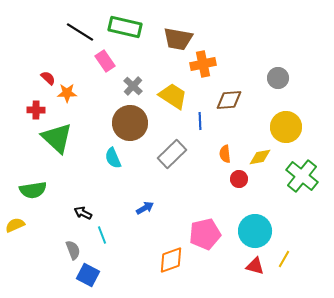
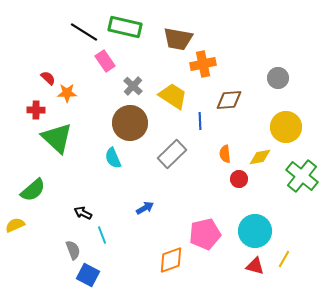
black line: moved 4 px right
green semicircle: rotated 32 degrees counterclockwise
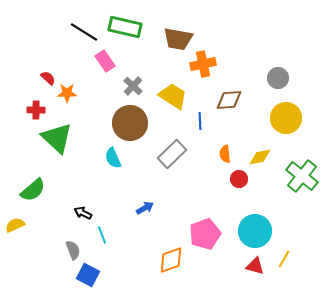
yellow circle: moved 9 px up
pink pentagon: rotated 8 degrees counterclockwise
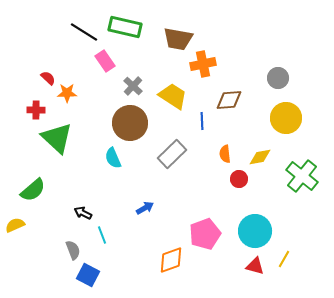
blue line: moved 2 px right
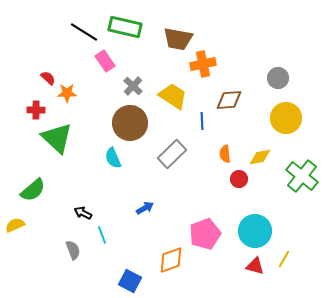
blue square: moved 42 px right, 6 px down
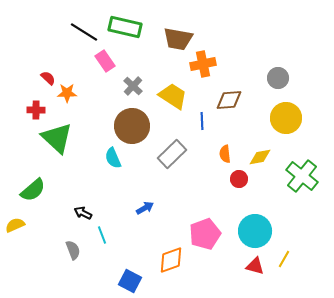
brown circle: moved 2 px right, 3 px down
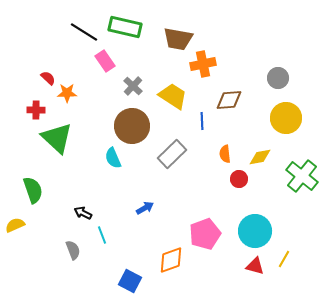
green semicircle: rotated 68 degrees counterclockwise
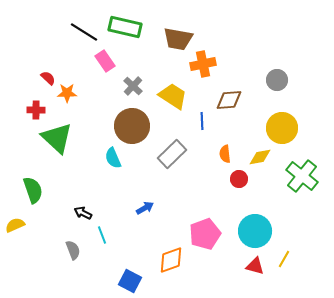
gray circle: moved 1 px left, 2 px down
yellow circle: moved 4 px left, 10 px down
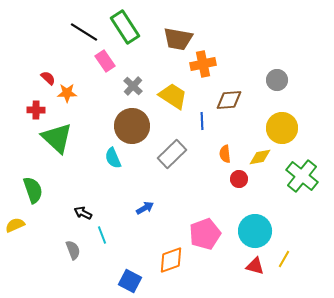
green rectangle: rotated 44 degrees clockwise
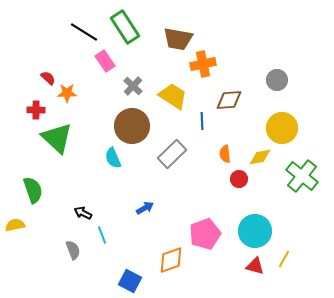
yellow semicircle: rotated 12 degrees clockwise
